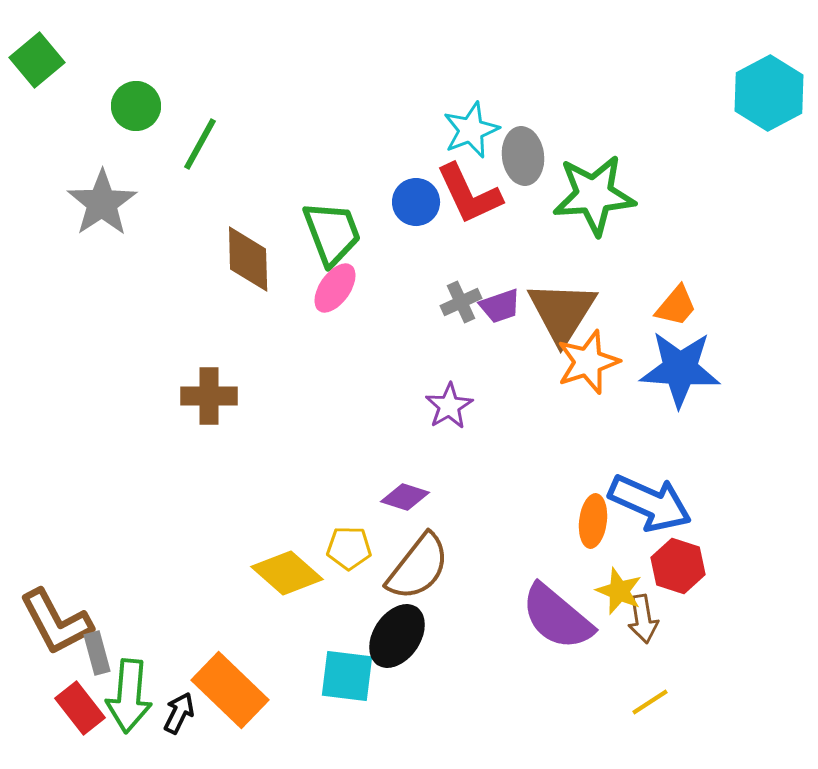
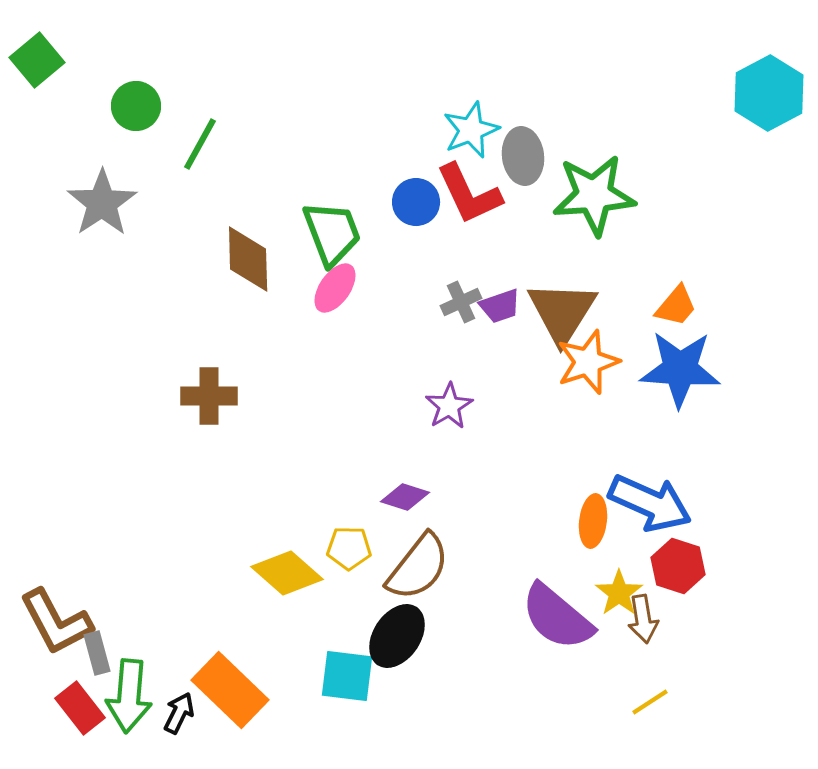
yellow star: moved 2 px down; rotated 15 degrees clockwise
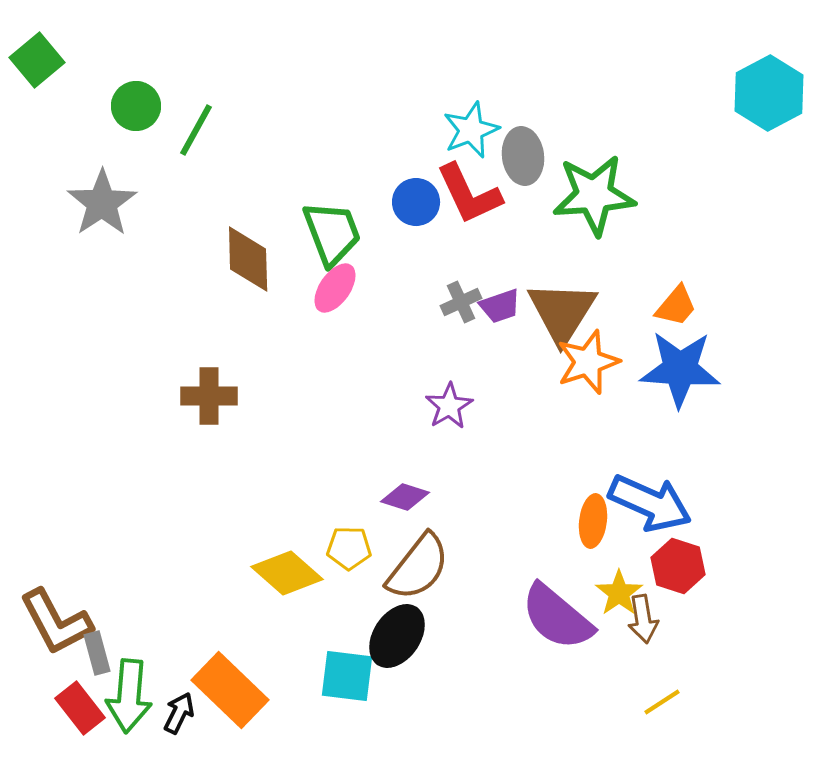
green line: moved 4 px left, 14 px up
yellow line: moved 12 px right
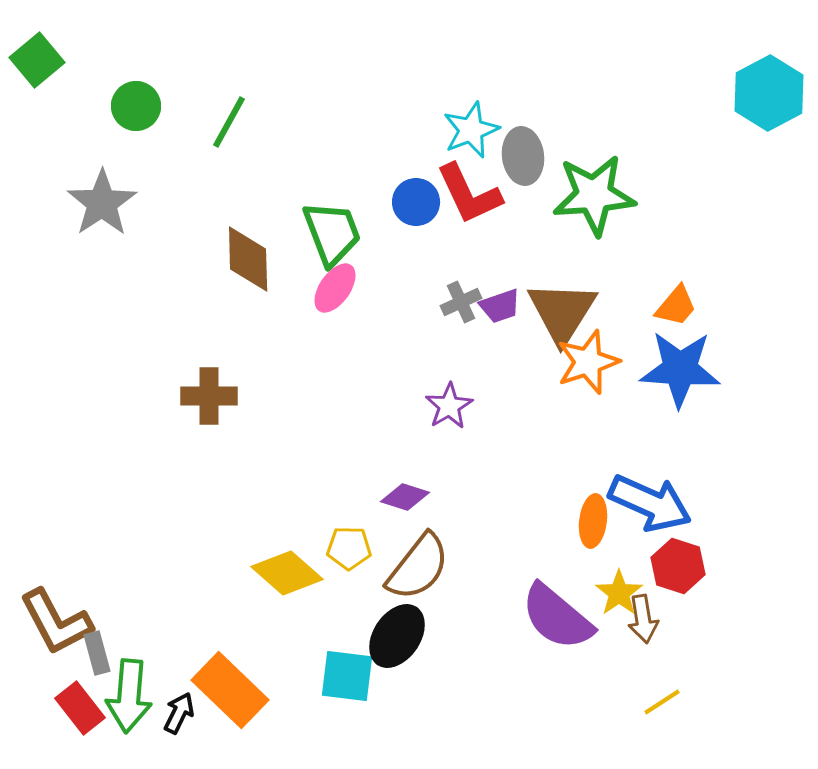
green line: moved 33 px right, 8 px up
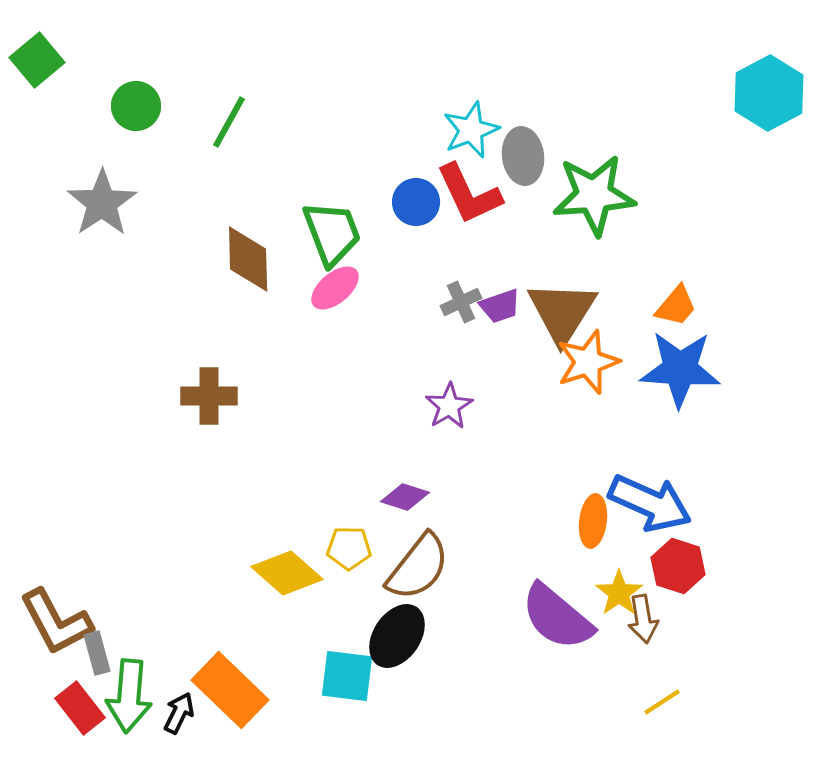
pink ellipse: rotated 15 degrees clockwise
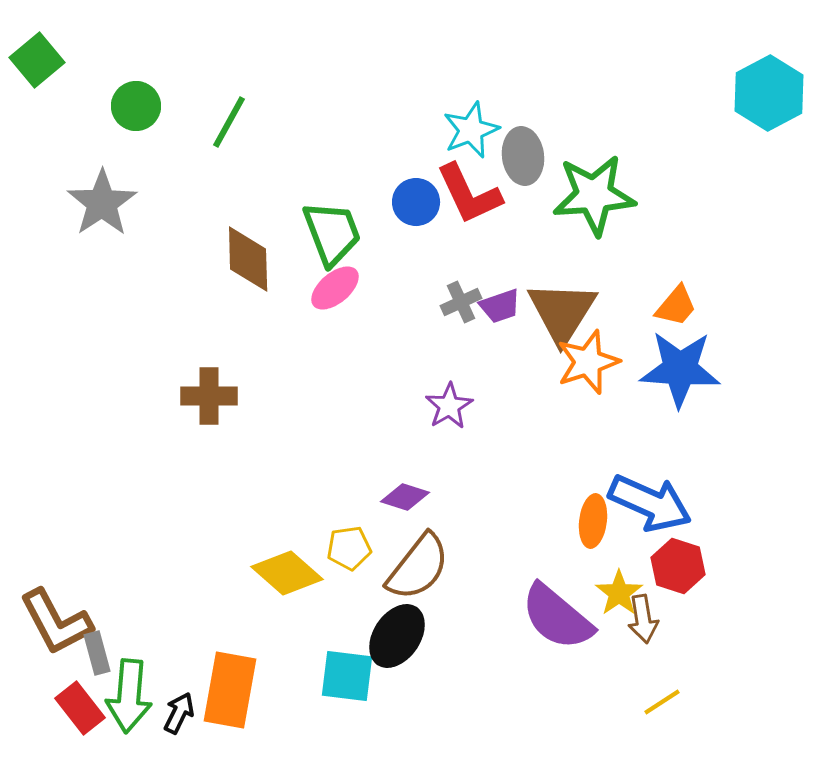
yellow pentagon: rotated 9 degrees counterclockwise
orange rectangle: rotated 56 degrees clockwise
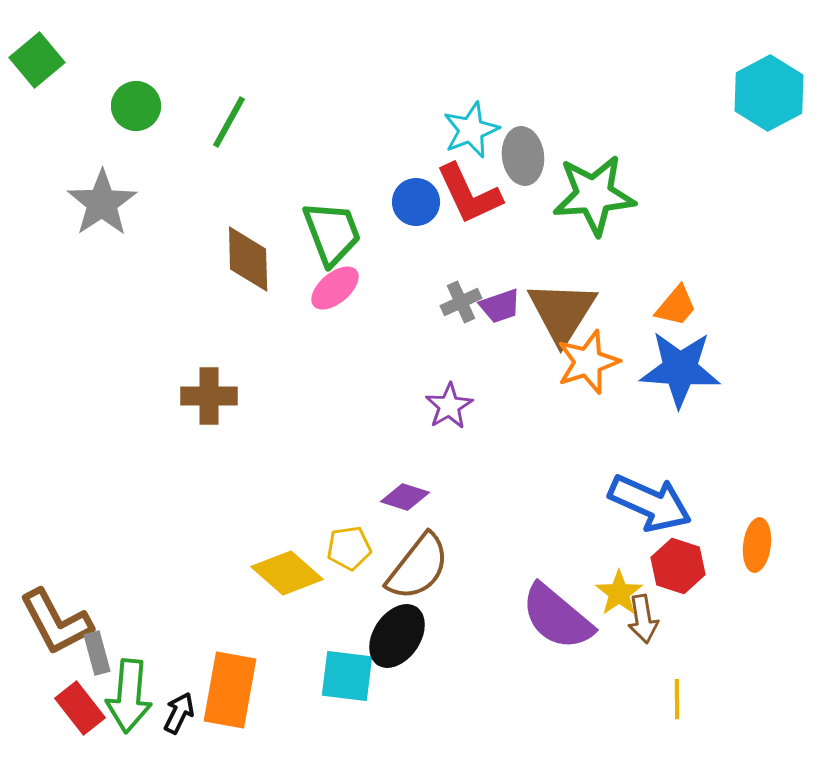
orange ellipse: moved 164 px right, 24 px down
yellow line: moved 15 px right, 3 px up; rotated 57 degrees counterclockwise
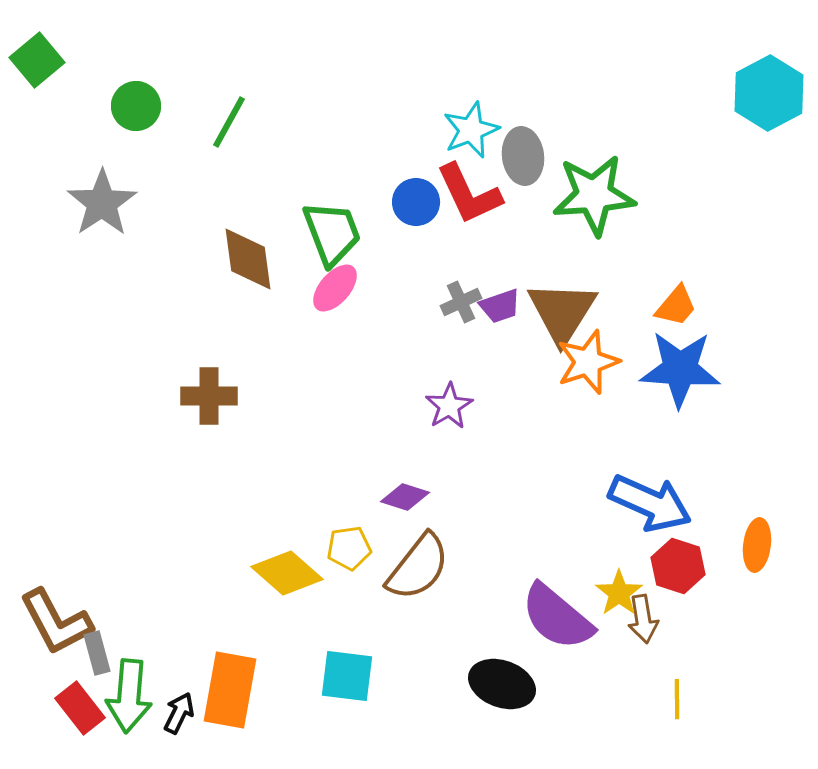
brown diamond: rotated 6 degrees counterclockwise
pink ellipse: rotated 9 degrees counterclockwise
black ellipse: moved 105 px right, 48 px down; rotated 76 degrees clockwise
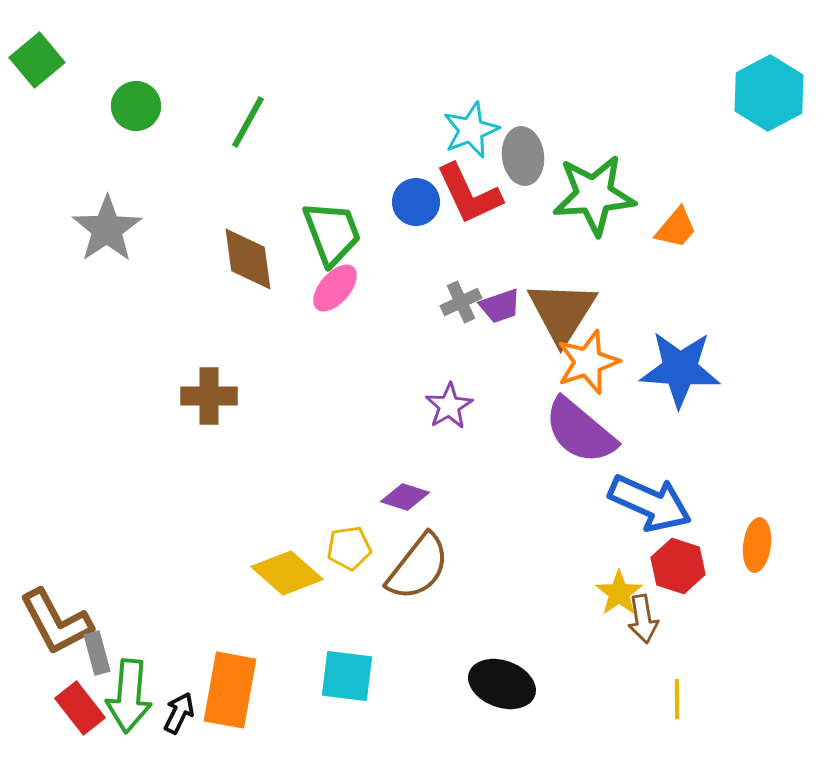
green line: moved 19 px right
gray star: moved 5 px right, 26 px down
orange trapezoid: moved 78 px up
purple semicircle: moved 23 px right, 186 px up
